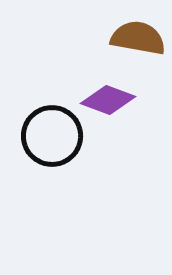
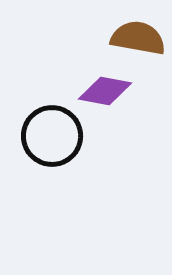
purple diamond: moved 3 px left, 9 px up; rotated 10 degrees counterclockwise
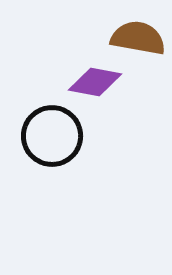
purple diamond: moved 10 px left, 9 px up
